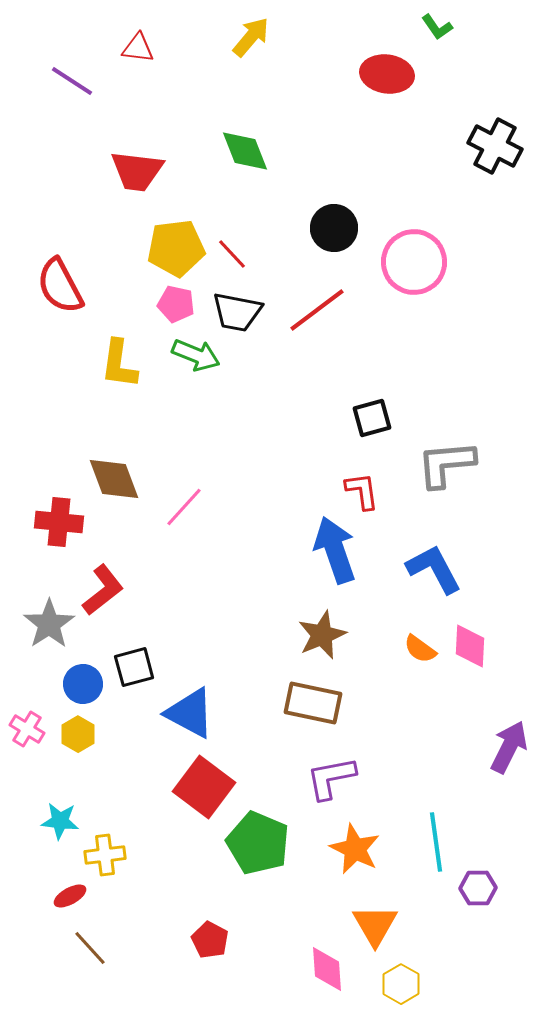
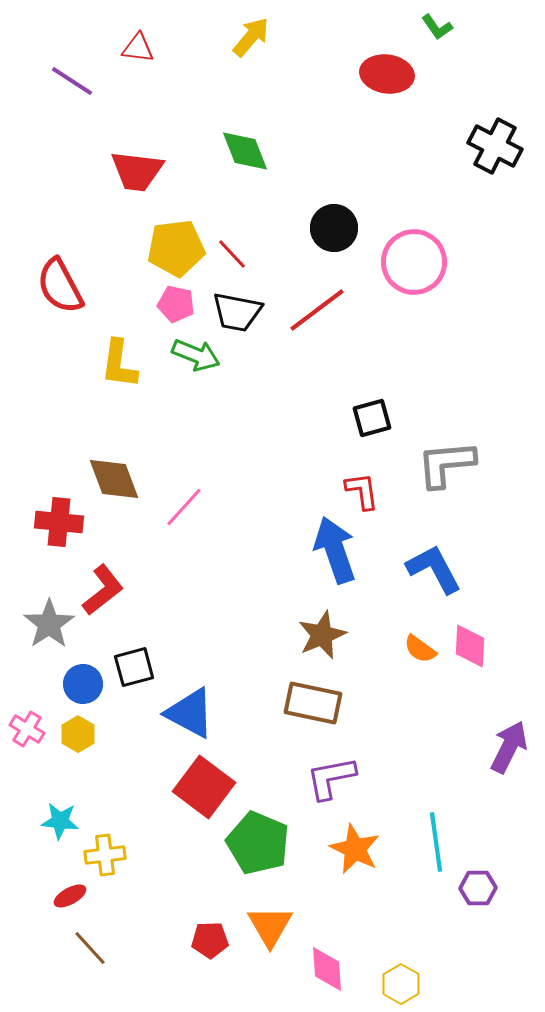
orange triangle at (375, 925): moved 105 px left, 1 px down
red pentagon at (210, 940): rotated 30 degrees counterclockwise
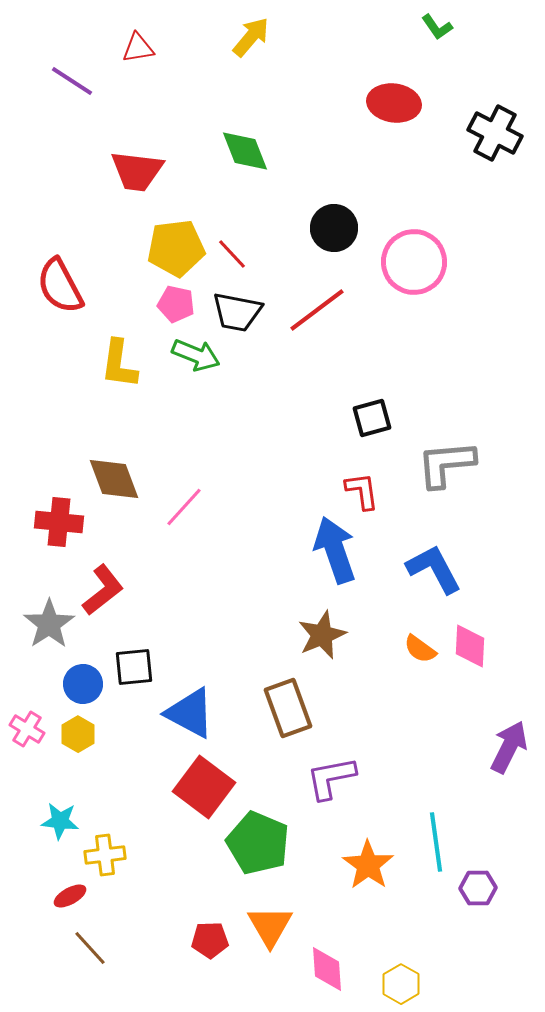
red triangle at (138, 48): rotated 16 degrees counterclockwise
red ellipse at (387, 74): moved 7 px right, 29 px down
black cross at (495, 146): moved 13 px up
black square at (134, 667): rotated 9 degrees clockwise
brown rectangle at (313, 703): moved 25 px left, 5 px down; rotated 58 degrees clockwise
orange star at (355, 849): moved 13 px right, 16 px down; rotated 9 degrees clockwise
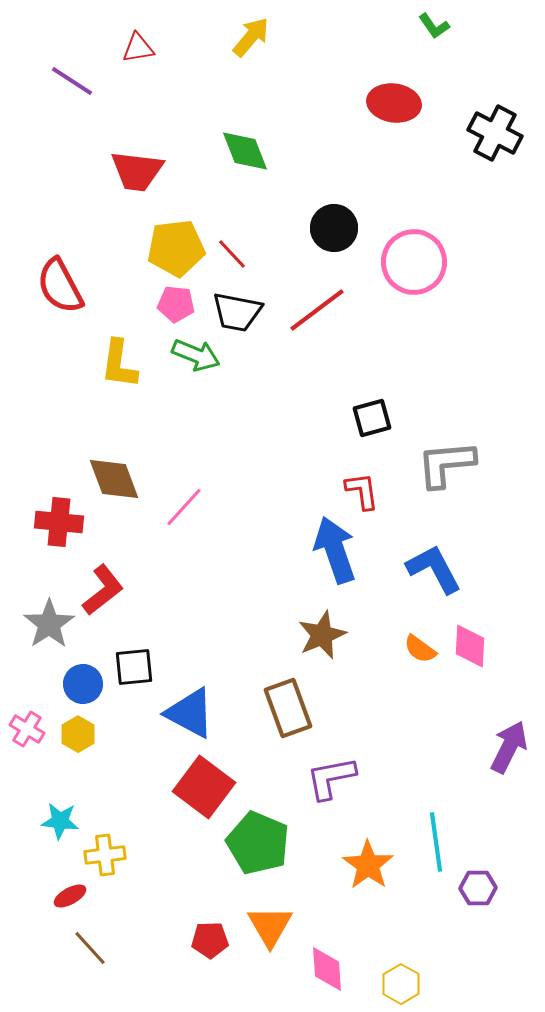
green L-shape at (437, 27): moved 3 px left, 1 px up
pink pentagon at (176, 304): rotated 6 degrees counterclockwise
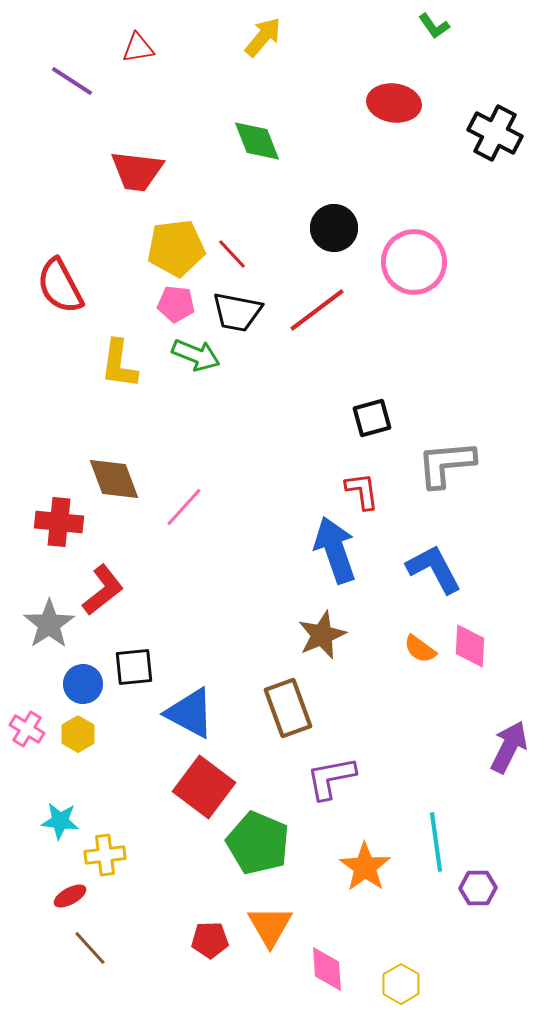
yellow arrow at (251, 37): moved 12 px right
green diamond at (245, 151): moved 12 px right, 10 px up
orange star at (368, 865): moved 3 px left, 2 px down
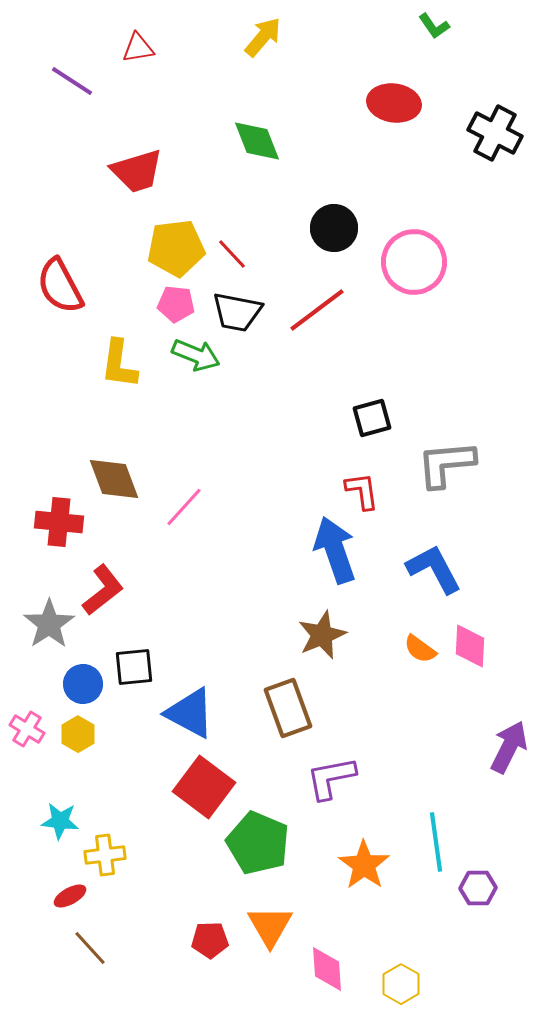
red trapezoid at (137, 171): rotated 24 degrees counterclockwise
orange star at (365, 867): moved 1 px left, 2 px up
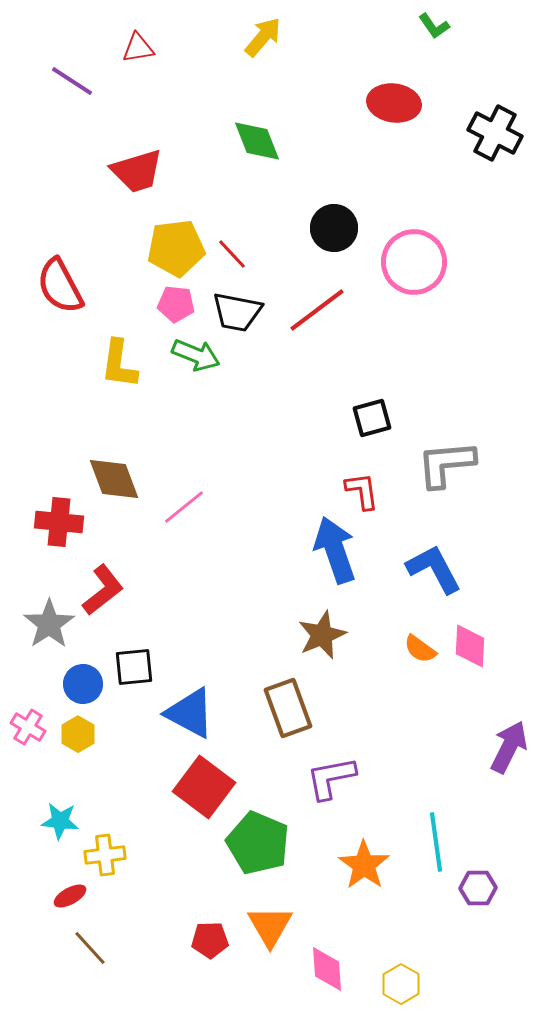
pink line at (184, 507): rotated 9 degrees clockwise
pink cross at (27, 729): moved 1 px right, 2 px up
